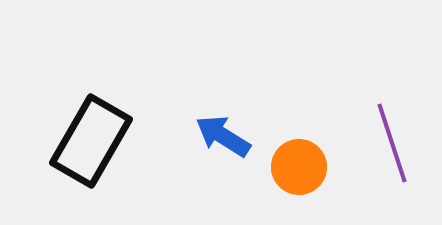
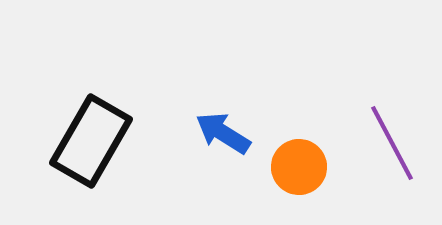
blue arrow: moved 3 px up
purple line: rotated 10 degrees counterclockwise
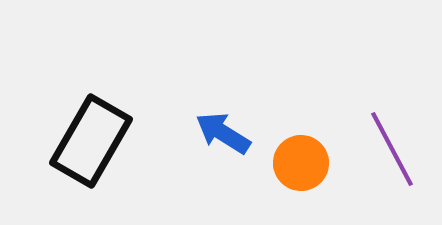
purple line: moved 6 px down
orange circle: moved 2 px right, 4 px up
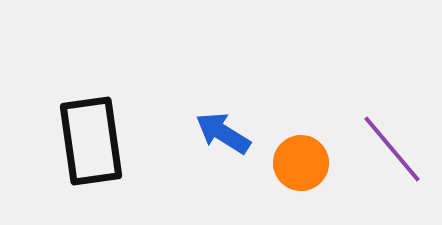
black rectangle: rotated 38 degrees counterclockwise
purple line: rotated 12 degrees counterclockwise
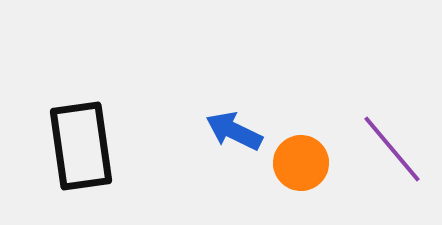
blue arrow: moved 11 px right, 2 px up; rotated 6 degrees counterclockwise
black rectangle: moved 10 px left, 5 px down
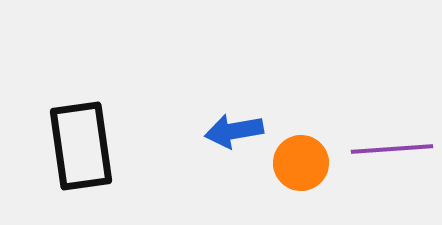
blue arrow: rotated 36 degrees counterclockwise
purple line: rotated 54 degrees counterclockwise
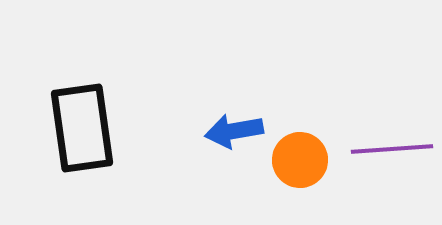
black rectangle: moved 1 px right, 18 px up
orange circle: moved 1 px left, 3 px up
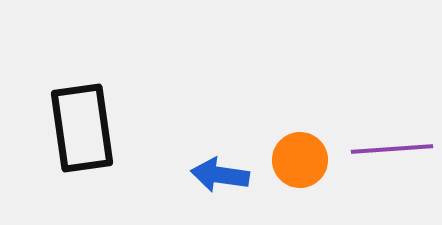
blue arrow: moved 14 px left, 44 px down; rotated 18 degrees clockwise
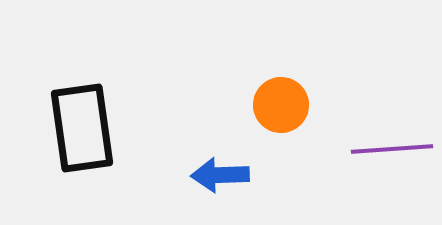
orange circle: moved 19 px left, 55 px up
blue arrow: rotated 10 degrees counterclockwise
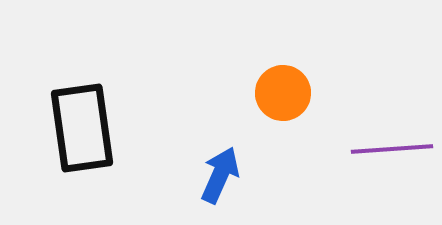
orange circle: moved 2 px right, 12 px up
blue arrow: rotated 116 degrees clockwise
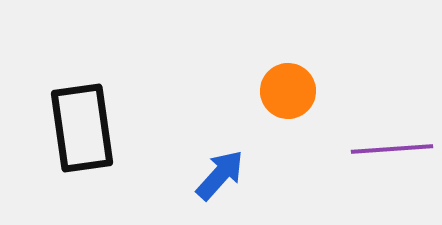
orange circle: moved 5 px right, 2 px up
blue arrow: rotated 18 degrees clockwise
